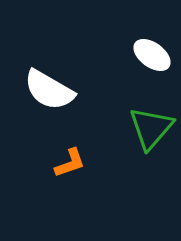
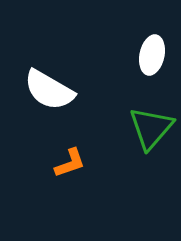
white ellipse: rotated 66 degrees clockwise
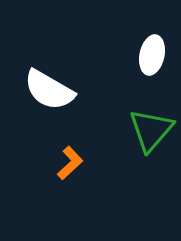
green triangle: moved 2 px down
orange L-shape: rotated 24 degrees counterclockwise
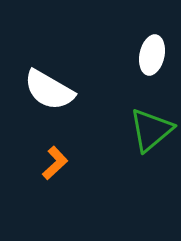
green triangle: rotated 9 degrees clockwise
orange L-shape: moved 15 px left
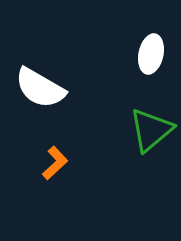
white ellipse: moved 1 px left, 1 px up
white semicircle: moved 9 px left, 2 px up
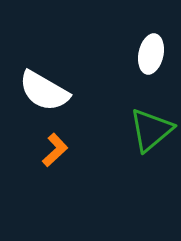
white semicircle: moved 4 px right, 3 px down
orange L-shape: moved 13 px up
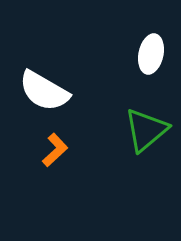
green triangle: moved 5 px left
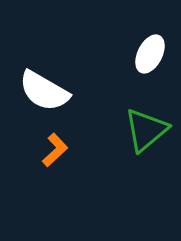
white ellipse: moved 1 px left; rotated 15 degrees clockwise
